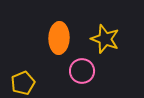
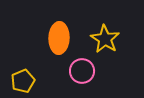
yellow star: rotated 12 degrees clockwise
yellow pentagon: moved 2 px up
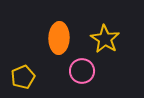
yellow pentagon: moved 4 px up
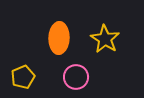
pink circle: moved 6 px left, 6 px down
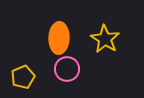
pink circle: moved 9 px left, 8 px up
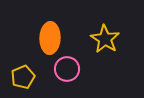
orange ellipse: moved 9 px left
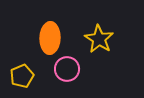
yellow star: moved 6 px left
yellow pentagon: moved 1 px left, 1 px up
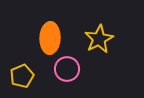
yellow star: rotated 12 degrees clockwise
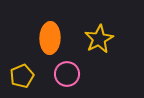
pink circle: moved 5 px down
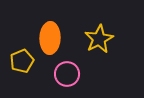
yellow pentagon: moved 15 px up
